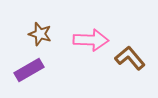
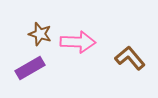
pink arrow: moved 13 px left, 2 px down
purple rectangle: moved 1 px right, 2 px up
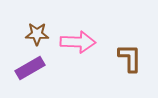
brown star: moved 3 px left; rotated 15 degrees counterclockwise
brown L-shape: rotated 40 degrees clockwise
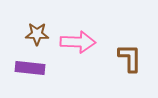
purple rectangle: rotated 36 degrees clockwise
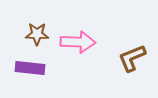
brown L-shape: moved 2 px right; rotated 112 degrees counterclockwise
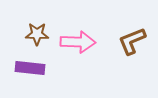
brown L-shape: moved 17 px up
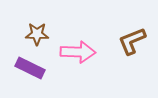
pink arrow: moved 10 px down
purple rectangle: rotated 20 degrees clockwise
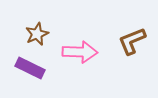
brown star: rotated 25 degrees counterclockwise
pink arrow: moved 2 px right
